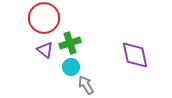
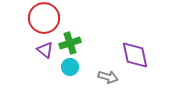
cyan circle: moved 1 px left
gray arrow: moved 22 px right, 8 px up; rotated 138 degrees clockwise
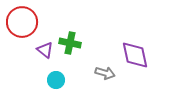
red circle: moved 22 px left, 4 px down
green cross: rotated 30 degrees clockwise
cyan circle: moved 14 px left, 13 px down
gray arrow: moved 3 px left, 4 px up
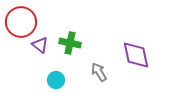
red circle: moved 1 px left
purple triangle: moved 5 px left, 5 px up
purple diamond: moved 1 px right
gray arrow: moved 6 px left, 1 px up; rotated 138 degrees counterclockwise
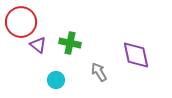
purple triangle: moved 2 px left
